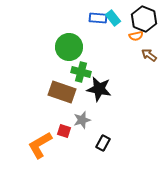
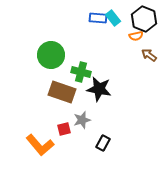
green circle: moved 18 px left, 8 px down
red square: moved 2 px up; rotated 32 degrees counterclockwise
orange L-shape: rotated 100 degrees counterclockwise
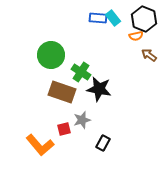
green cross: rotated 18 degrees clockwise
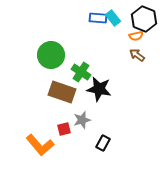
brown arrow: moved 12 px left
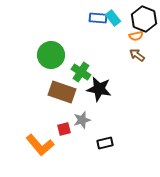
black rectangle: moved 2 px right; rotated 49 degrees clockwise
